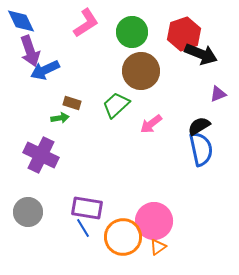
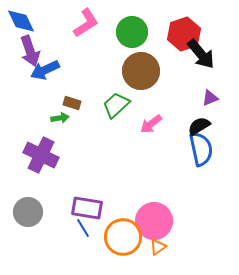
black arrow: rotated 28 degrees clockwise
purple triangle: moved 8 px left, 4 px down
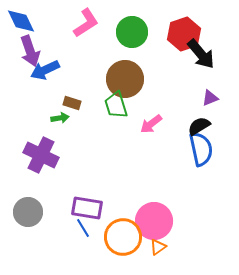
brown circle: moved 16 px left, 8 px down
green trapezoid: rotated 64 degrees counterclockwise
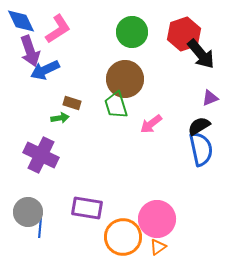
pink L-shape: moved 28 px left, 6 px down
pink circle: moved 3 px right, 2 px up
blue line: moved 43 px left; rotated 36 degrees clockwise
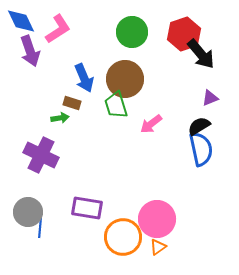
blue arrow: moved 39 px right, 8 px down; rotated 88 degrees counterclockwise
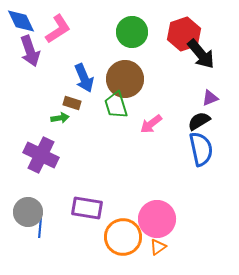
black semicircle: moved 5 px up
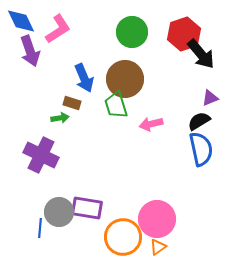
pink arrow: rotated 25 degrees clockwise
gray circle: moved 31 px right
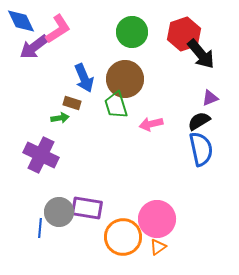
purple arrow: moved 4 px right, 4 px up; rotated 72 degrees clockwise
